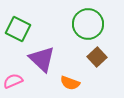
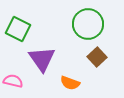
purple triangle: rotated 12 degrees clockwise
pink semicircle: rotated 36 degrees clockwise
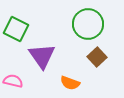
green square: moved 2 px left
purple triangle: moved 3 px up
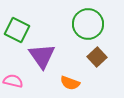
green square: moved 1 px right, 1 px down
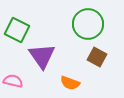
brown square: rotated 18 degrees counterclockwise
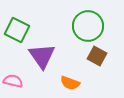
green circle: moved 2 px down
brown square: moved 1 px up
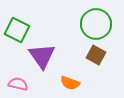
green circle: moved 8 px right, 2 px up
brown square: moved 1 px left, 1 px up
pink semicircle: moved 5 px right, 3 px down
